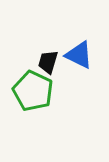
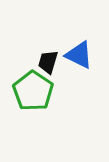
green pentagon: rotated 9 degrees clockwise
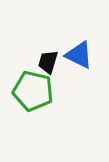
green pentagon: rotated 21 degrees counterclockwise
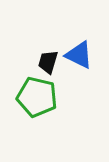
green pentagon: moved 4 px right, 6 px down
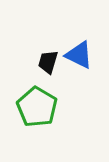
green pentagon: moved 10 px down; rotated 18 degrees clockwise
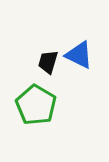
green pentagon: moved 1 px left, 2 px up
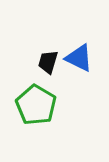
blue triangle: moved 3 px down
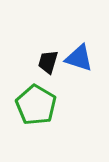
blue triangle: rotated 8 degrees counterclockwise
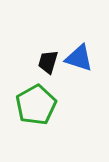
green pentagon: rotated 12 degrees clockwise
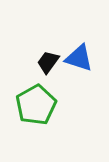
black trapezoid: rotated 20 degrees clockwise
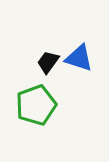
green pentagon: rotated 9 degrees clockwise
